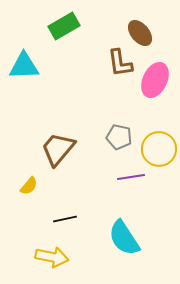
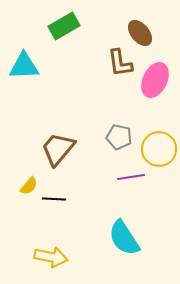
black line: moved 11 px left, 20 px up; rotated 15 degrees clockwise
yellow arrow: moved 1 px left
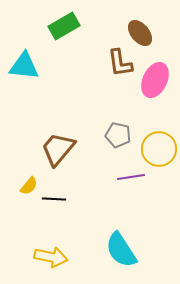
cyan triangle: rotated 8 degrees clockwise
gray pentagon: moved 1 px left, 2 px up
cyan semicircle: moved 3 px left, 12 px down
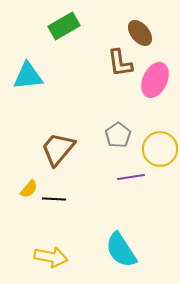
cyan triangle: moved 4 px right, 10 px down; rotated 12 degrees counterclockwise
gray pentagon: rotated 25 degrees clockwise
yellow circle: moved 1 px right
yellow semicircle: moved 3 px down
